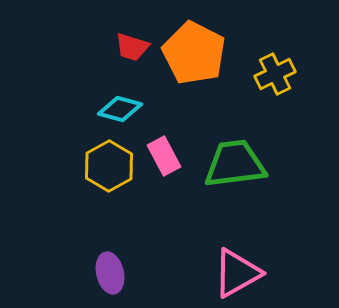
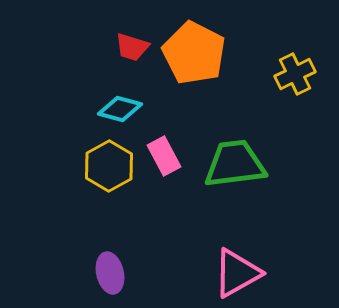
yellow cross: moved 20 px right
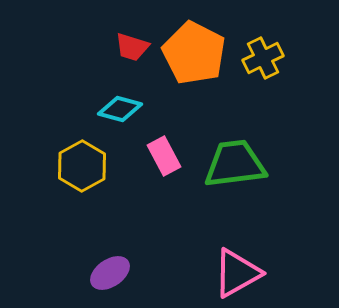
yellow cross: moved 32 px left, 16 px up
yellow hexagon: moved 27 px left
purple ellipse: rotated 69 degrees clockwise
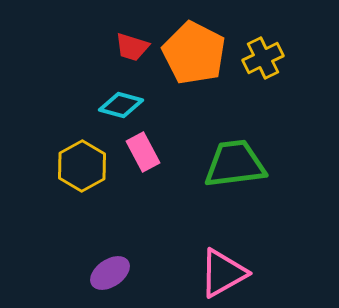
cyan diamond: moved 1 px right, 4 px up
pink rectangle: moved 21 px left, 4 px up
pink triangle: moved 14 px left
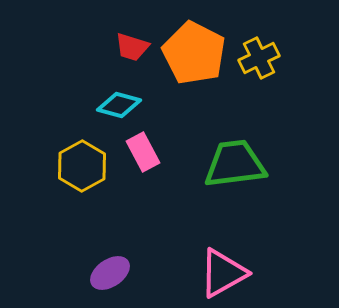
yellow cross: moved 4 px left
cyan diamond: moved 2 px left
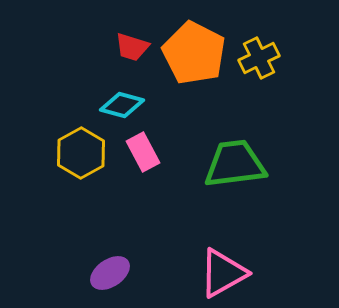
cyan diamond: moved 3 px right
yellow hexagon: moved 1 px left, 13 px up
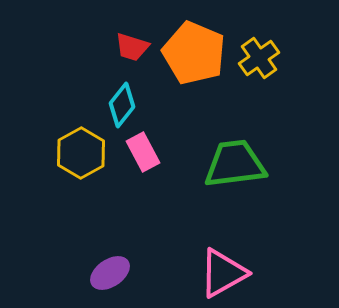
orange pentagon: rotated 4 degrees counterclockwise
yellow cross: rotated 9 degrees counterclockwise
cyan diamond: rotated 66 degrees counterclockwise
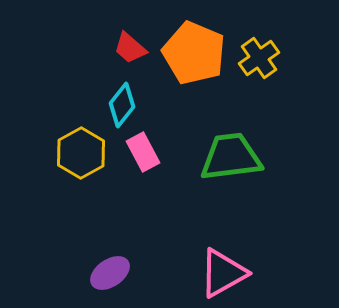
red trapezoid: moved 2 px left, 1 px down; rotated 24 degrees clockwise
green trapezoid: moved 4 px left, 7 px up
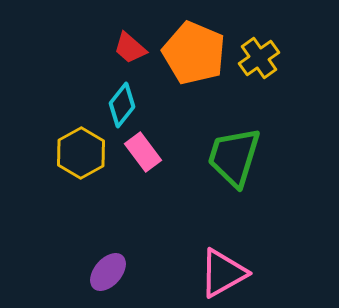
pink rectangle: rotated 9 degrees counterclockwise
green trapezoid: moved 3 px right; rotated 66 degrees counterclockwise
purple ellipse: moved 2 px left, 1 px up; rotated 15 degrees counterclockwise
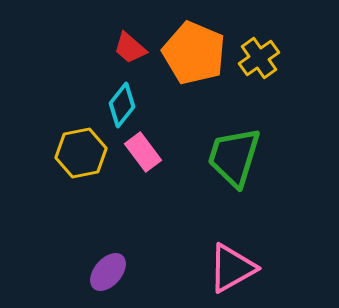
yellow hexagon: rotated 18 degrees clockwise
pink triangle: moved 9 px right, 5 px up
